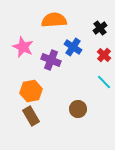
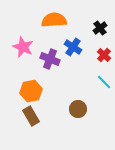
purple cross: moved 1 px left, 1 px up
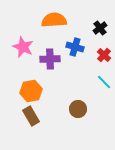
blue cross: moved 2 px right; rotated 18 degrees counterclockwise
purple cross: rotated 24 degrees counterclockwise
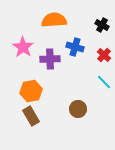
black cross: moved 2 px right, 3 px up; rotated 24 degrees counterclockwise
pink star: rotated 10 degrees clockwise
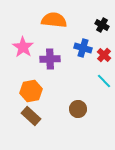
orange semicircle: rotated 10 degrees clockwise
blue cross: moved 8 px right, 1 px down
cyan line: moved 1 px up
brown rectangle: rotated 18 degrees counterclockwise
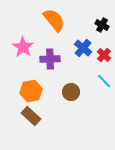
orange semicircle: rotated 45 degrees clockwise
blue cross: rotated 24 degrees clockwise
brown circle: moved 7 px left, 17 px up
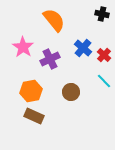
black cross: moved 11 px up; rotated 16 degrees counterclockwise
purple cross: rotated 24 degrees counterclockwise
brown rectangle: moved 3 px right; rotated 18 degrees counterclockwise
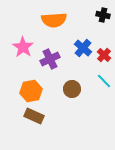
black cross: moved 1 px right, 1 px down
orange semicircle: rotated 125 degrees clockwise
brown circle: moved 1 px right, 3 px up
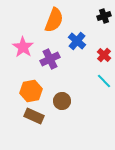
black cross: moved 1 px right, 1 px down; rotated 32 degrees counterclockwise
orange semicircle: rotated 65 degrees counterclockwise
blue cross: moved 6 px left, 7 px up
brown circle: moved 10 px left, 12 px down
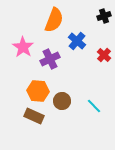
cyan line: moved 10 px left, 25 px down
orange hexagon: moved 7 px right; rotated 15 degrees clockwise
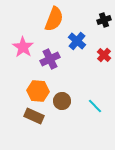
black cross: moved 4 px down
orange semicircle: moved 1 px up
cyan line: moved 1 px right
